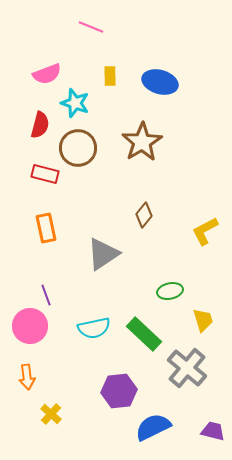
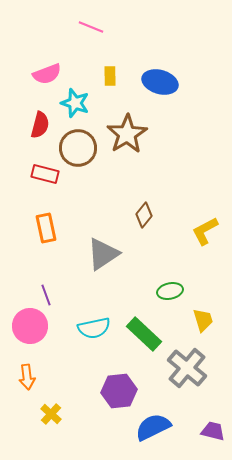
brown star: moved 15 px left, 8 px up
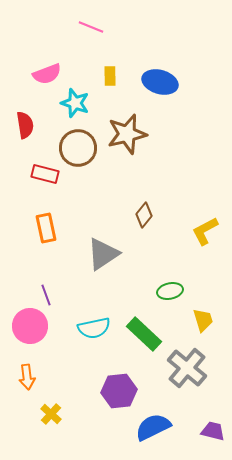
red semicircle: moved 15 px left; rotated 24 degrees counterclockwise
brown star: rotated 18 degrees clockwise
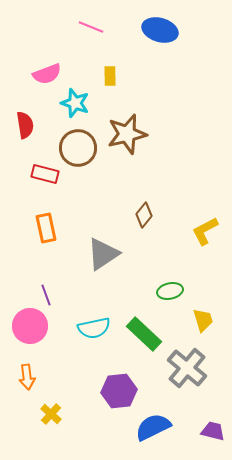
blue ellipse: moved 52 px up
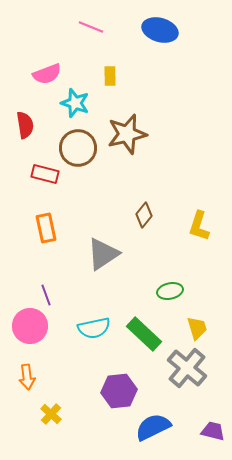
yellow L-shape: moved 6 px left, 5 px up; rotated 44 degrees counterclockwise
yellow trapezoid: moved 6 px left, 8 px down
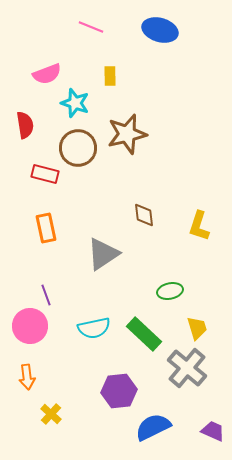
brown diamond: rotated 45 degrees counterclockwise
purple trapezoid: rotated 10 degrees clockwise
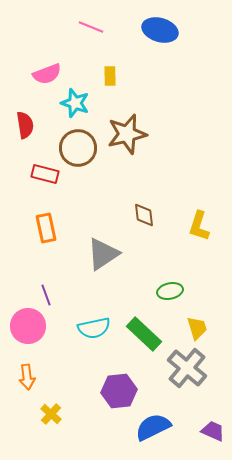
pink circle: moved 2 px left
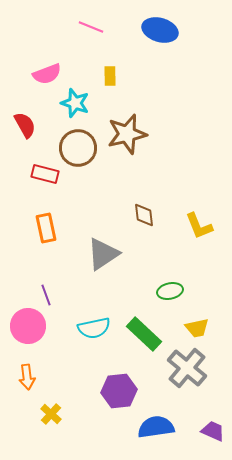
red semicircle: rotated 20 degrees counterclockwise
yellow L-shape: rotated 40 degrees counterclockwise
yellow trapezoid: rotated 95 degrees clockwise
blue semicircle: moved 3 px right; rotated 18 degrees clockwise
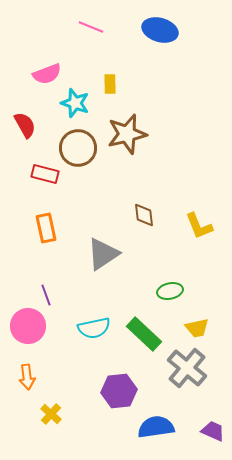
yellow rectangle: moved 8 px down
